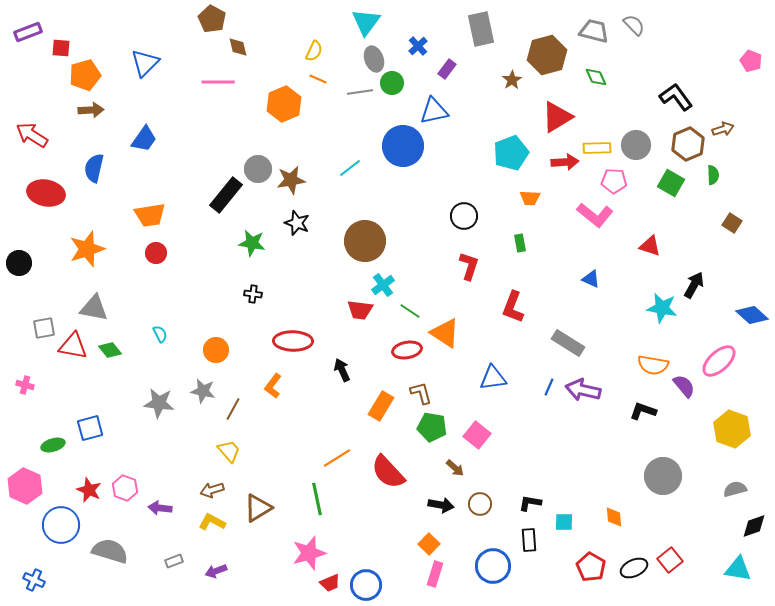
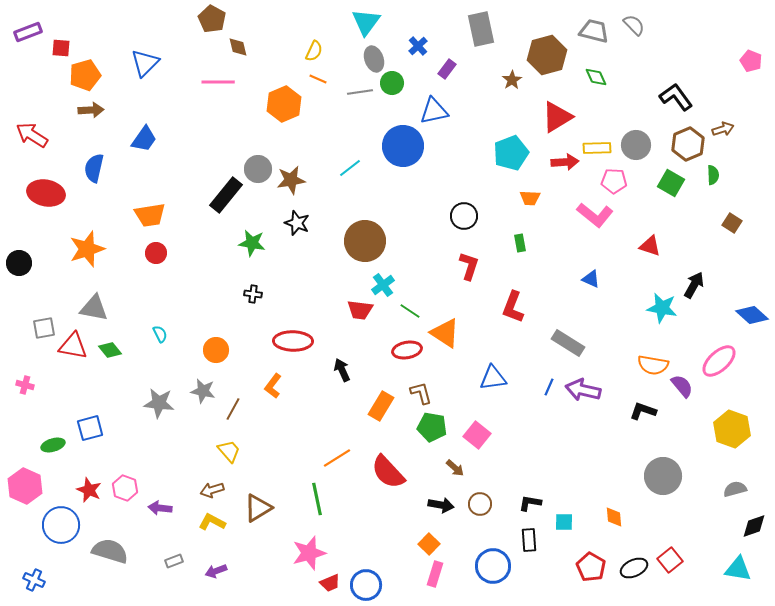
purple semicircle at (684, 386): moved 2 px left
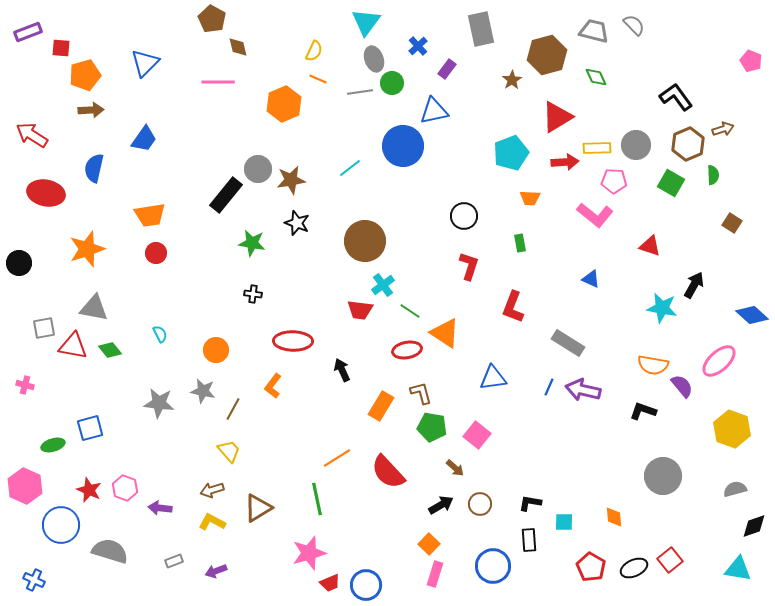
black arrow at (441, 505): rotated 40 degrees counterclockwise
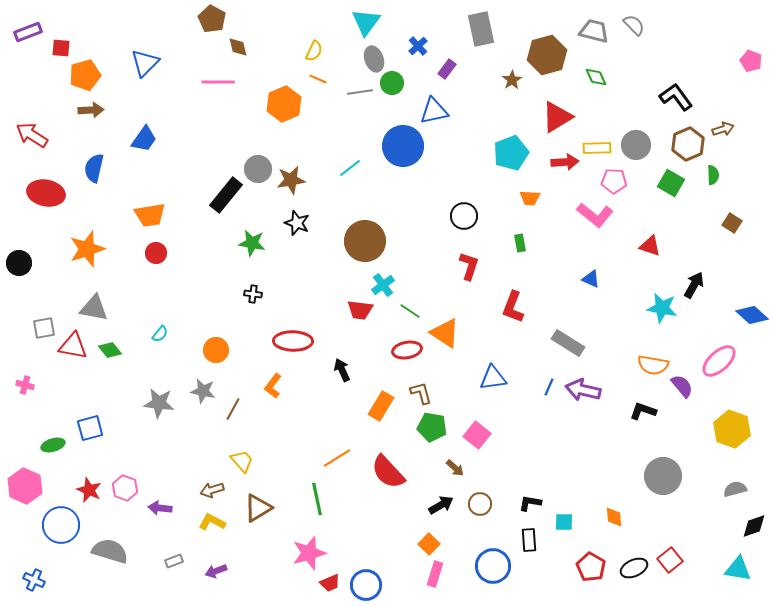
cyan semicircle at (160, 334): rotated 66 degrees clockwise
yellow trapezoid at (229, 451): moved 13 px right, 10 px down
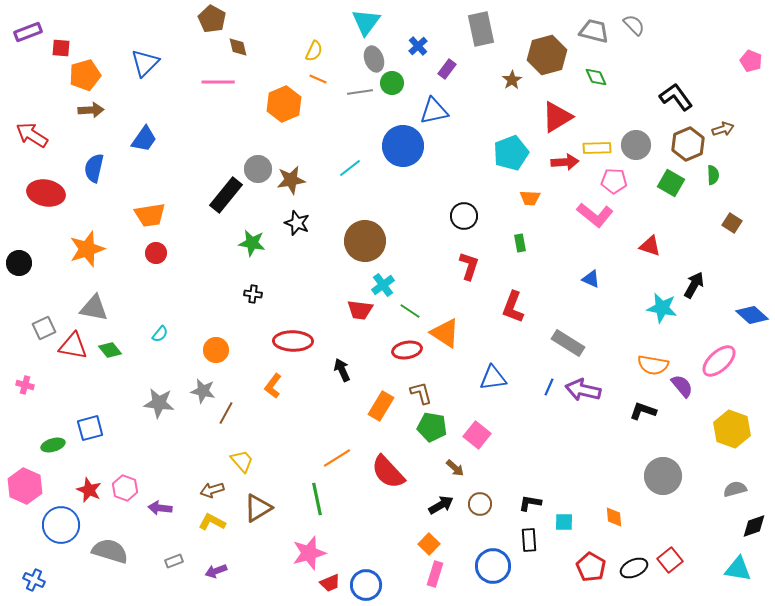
gray square at (44, 328): rotated 15 degrees counterclockwise
brown line at (233, 409): moved 7 px left, 4 px down
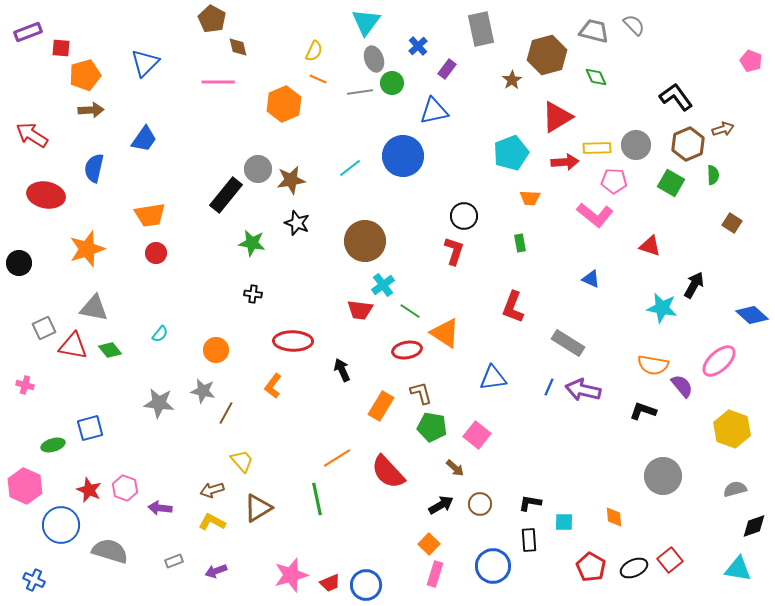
blue circle at (403, 146): moved 10 px down
red ellipse at (46, 193): moved 2 px down
red L-shape at (469, 266): moved 15 px left, 15 px up
pink star at (309, 553): moved 18 px left, 22 px down
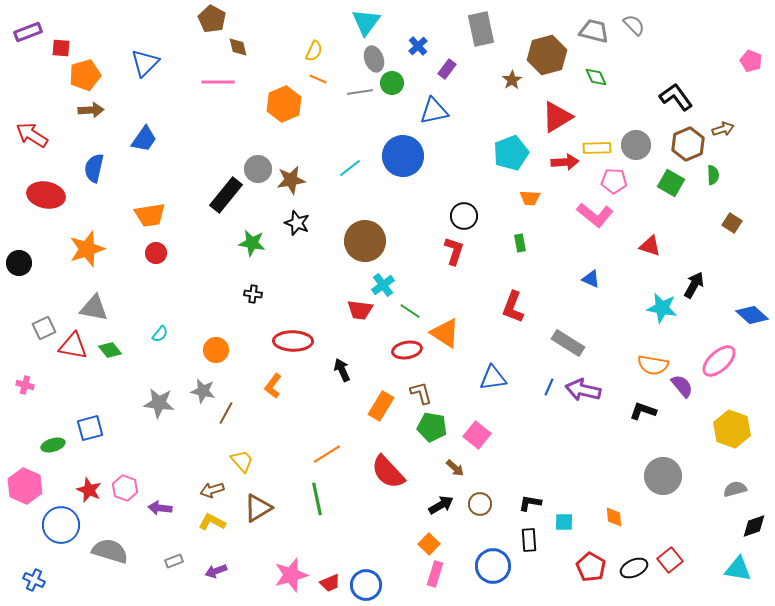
orange line at (337, 458): moved 10 px left, 4 px up
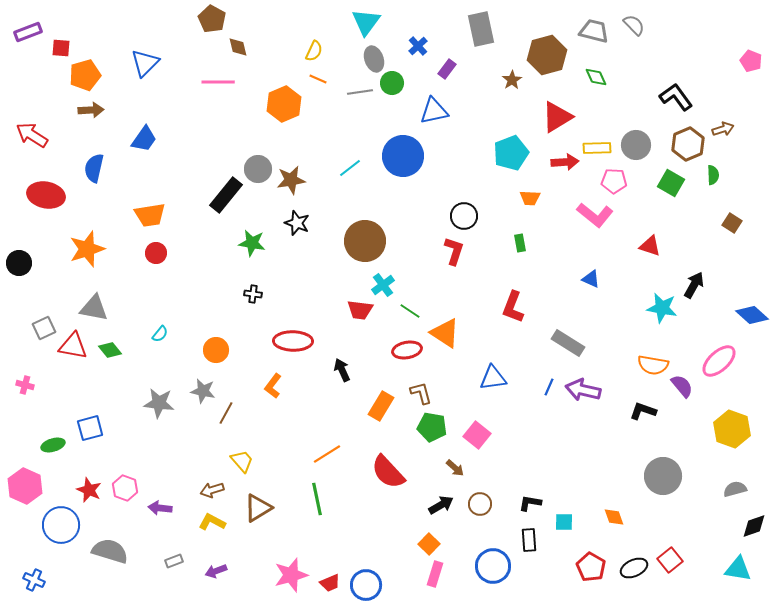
orange diamond at (614, 517): rotated 15 degrees counterclockwise
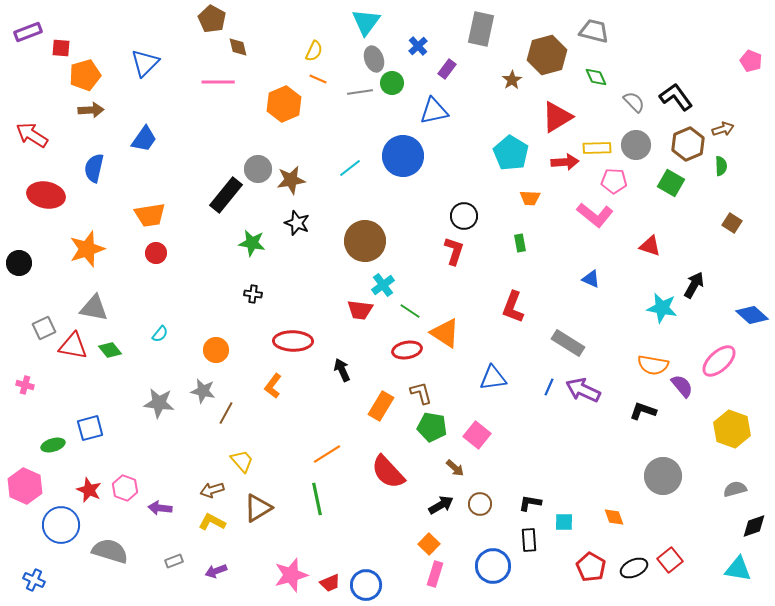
gray semicircle at (634, 25): moved 77 px down
gray rectangle at (481, 29): rotated 24 degrees clockwise
cyan pentagon at (511, 153): rotated 20 degrees counterclockwise
green semicircle at (713, 175): moved 8 px right, 9 px up
purple arrow at (583, 390): rotated 12 degrees clockwise
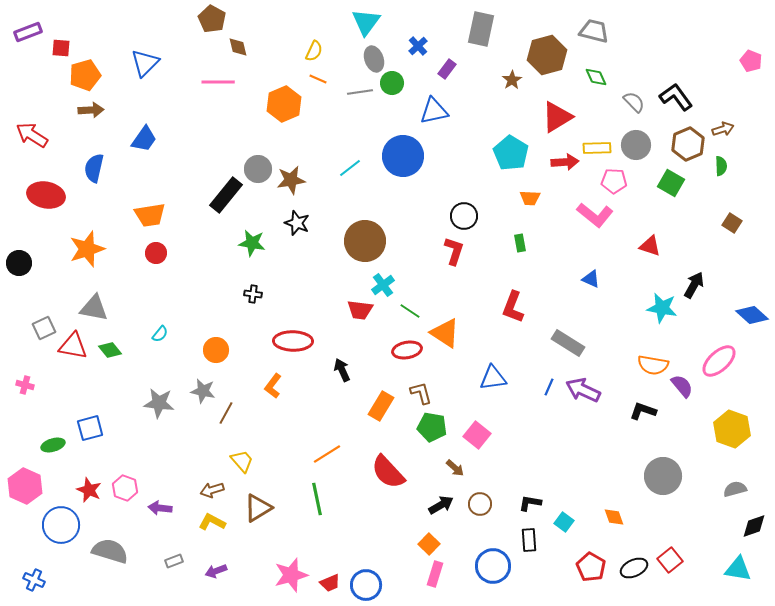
cyan square at (564, 522): rotated 36 degrees clockwise
